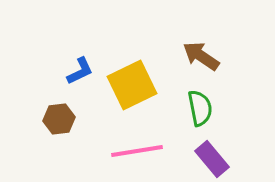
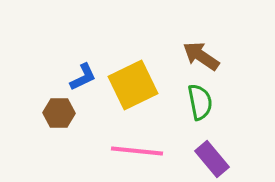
blue L-shape: moved 3 px right, 6 px down
yellow square: moved 1 px right
green semicircle: moved 6 px up
brown hexagon: moved 6 px up; rotated 8 degrees clockwise
pink line: rotated 15 degrees clockwise
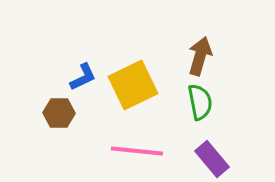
brown arrow: moved 1 px left; rotated 72 degrees clockwise
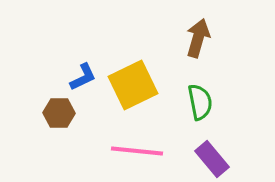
brown arrow: moved 2 px left, 18 px up
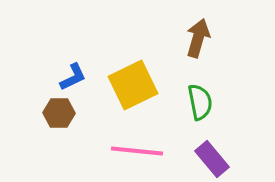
blue L-shape: moved 10 px left
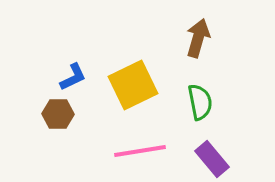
brown hexagon: moved 1 px left, 1 px down
pink line: moved 3 px right; rotated 15 degrees counterclockwise
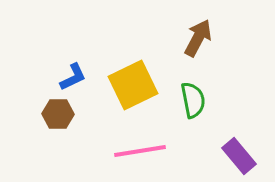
brown arrow: rotated 12 degrees clockwise
green semicircle: moved 7 px left, 2 px up
purple rectangle: moved 27 px right, 3 px up
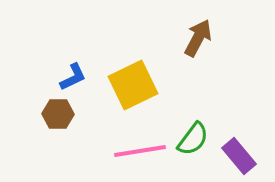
green semicircle: moved 39 px down; rotated 48 degrees clockwise
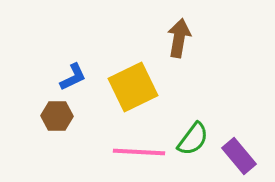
brown arrow: moved 19 px left; rotated 18 degrees counterclockwise
yellow square: moved 2 px down
brown hexagon: moved 1 px left, 2 px down
pink line: moved 1 px left, 1 px down; rotated 12 degrees clockwise
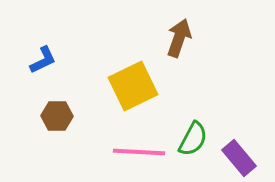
brown arrow: rotated 9 degrees clockwise
blue L-shape: moved 30 px left, 17 px up
yellow square: moved 1 px up
green semicircle: rotated 9 degrees counterclockwise
purple rectangle: moved 2 px down
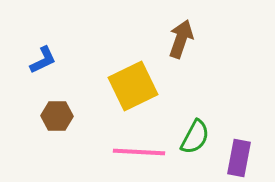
brown arrow: moved 2 px right, 1 px down
green semicircle: moved 2 px right, 2 px up
purple rectangle: rotated 51 degrees clockwise
